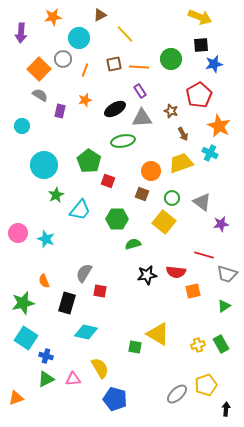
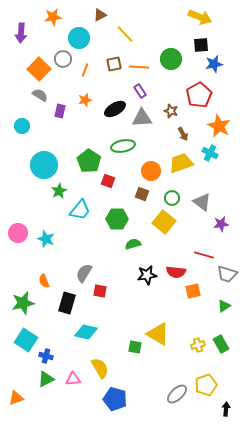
green ellipse at (123, 141): moved 5 px down
green star at (56, 195): moved 3 px right, 4 px up
cyan square at (26, 338): moved 2 px down
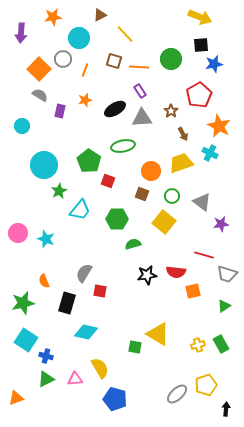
brown square at (114, 64): moved 3 px up; rotated 28 degrees clockwise
brown star at (171, 111): rotated 16 degrees clockwise
green circle at (172, 198): moved 2 px up
pink triangle at (73, 379): moved 2 px right
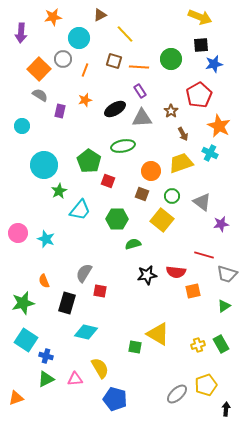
yellow square at (164, 222): moved 2 px left, 2 px up
